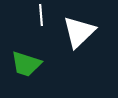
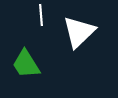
green trapezoid: rotated 40 degrees clockwise
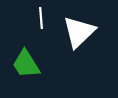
white line: moved 3 px down
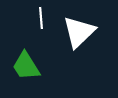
green trapezoid: moved 2 px down
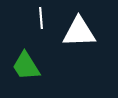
white triangle: rotated 42 degrees clockwise
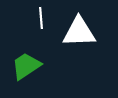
green trapezoid: rotated 88 degrees clockwise
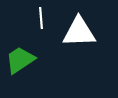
green trapezoid: moved 6 px left, 6 px up
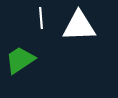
white triangle: moved 6 px up
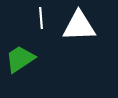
green trapezoid: moved 1 px up
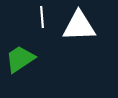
white line: moved 1 px right, 1 px up
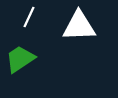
white line: moved 13 px left; rotated 30 degrees clockwise
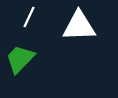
green trapezoid: rotated 12 degrees counterclockwise
